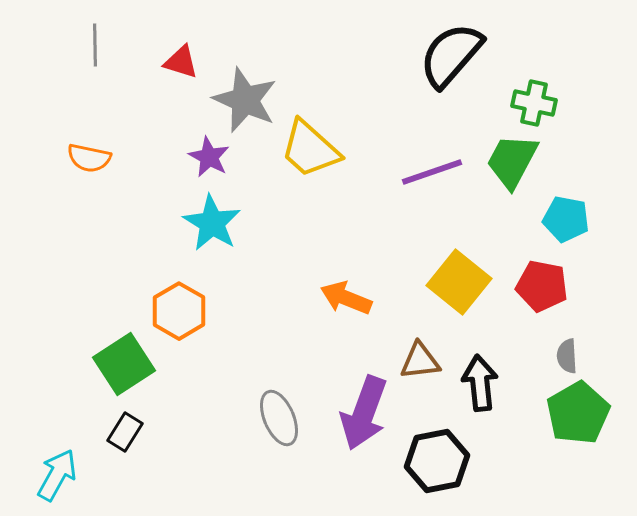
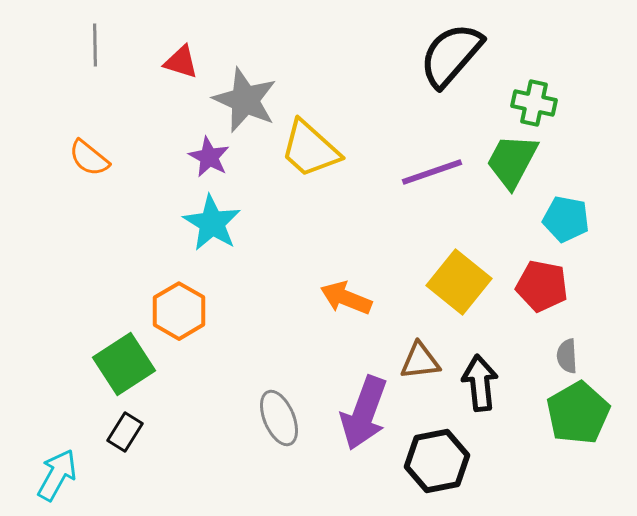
orange semicircle: rotated 27 degrees clockwise
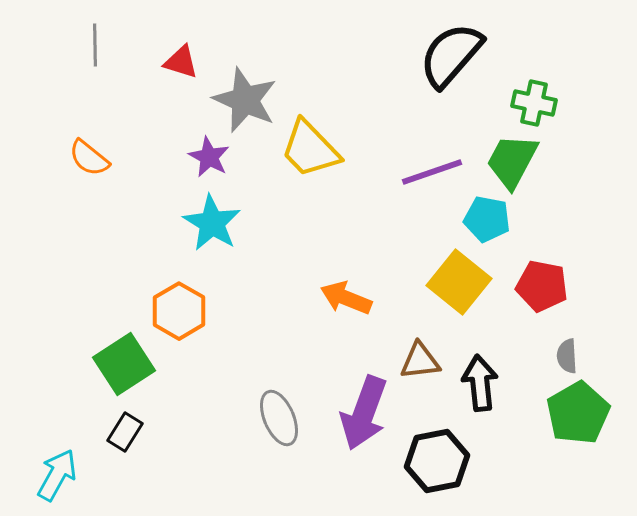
yellow trapezoid: rotated 4 degrees clockwise
cyan pentagon: moved 79 px left
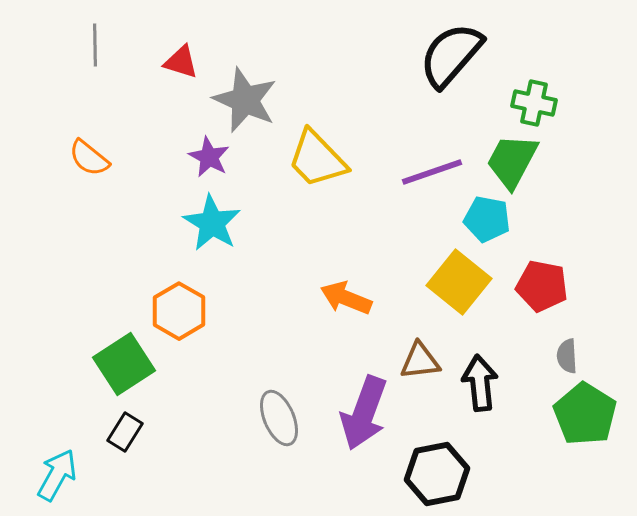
yellow trapezoid: moved 7 px right, 10 px down
green pentagon: moved 7 px right, 1 px down; rotated 10 degrees counterclockwise
black hexagon: moved 13 px down
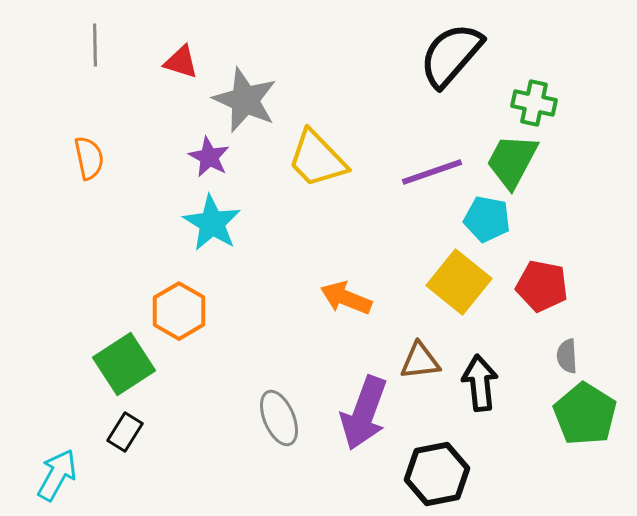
orange semicircle: rotated 141 degrees counterclockwise
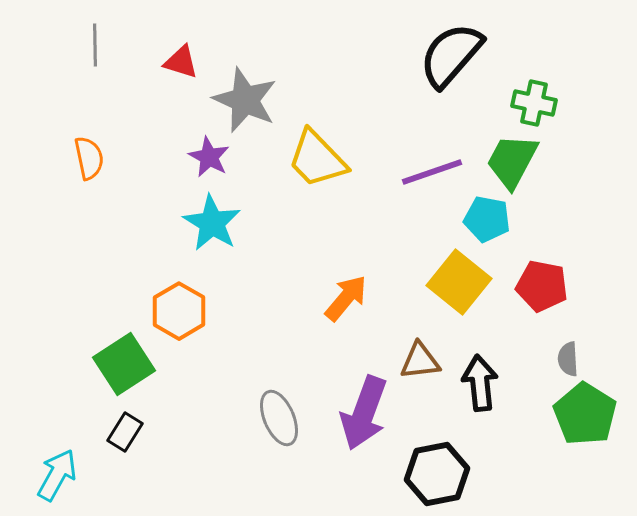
orange arrow: rotated 108 degrees clockwise
gray semicircle: moved 1 px right, 3 px down
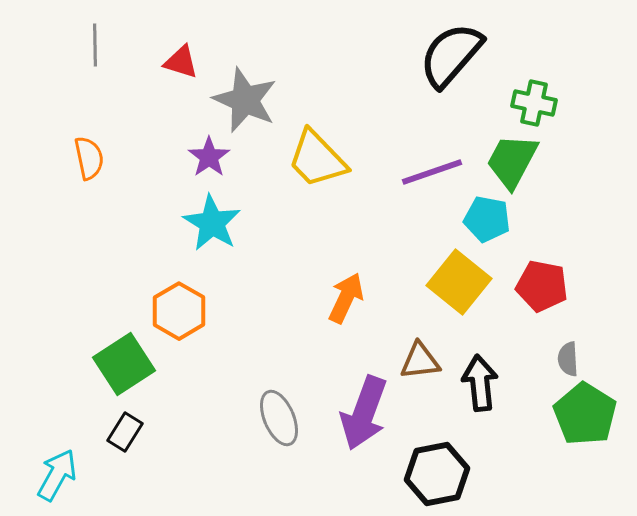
purple star: rotated 9 degrees clockwise
orange arrow: rotated 15 degrees counterclockwise
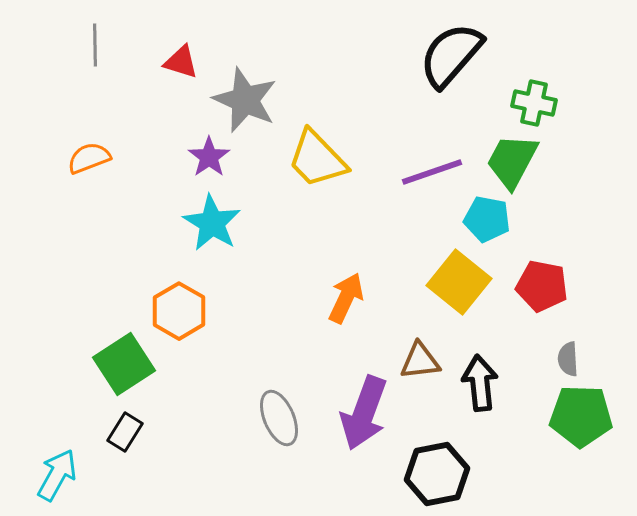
orange semicircle: rotated 99 degrees counterclockwise
green pentagon: moved 4 px left, 2 px down; rotated 30 degrees counterclockwise
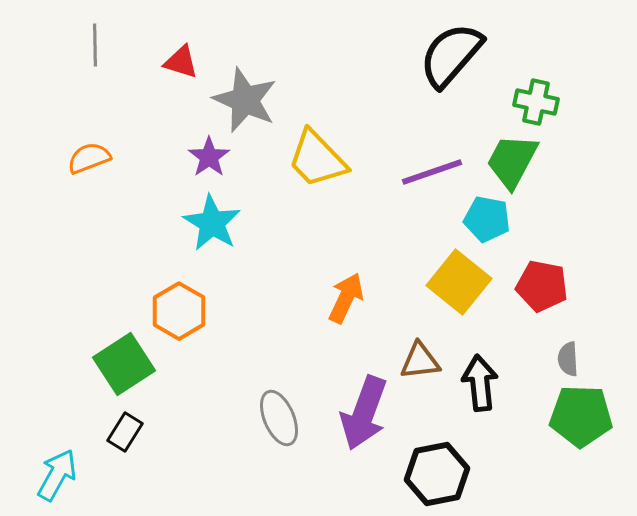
green cross: moved 2 px right, 1 px up
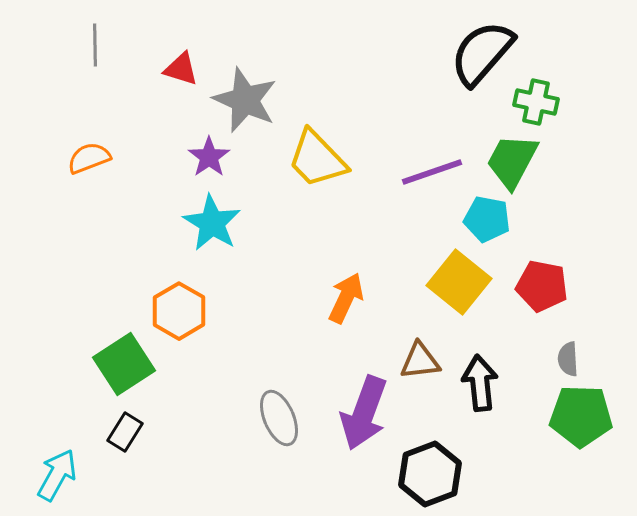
black semicircle: moved 31 px right, 2 px up
red triangle: moved 7 px down
black hexagon: moved 7 px left; rotated 10 degrees counterclockwise
